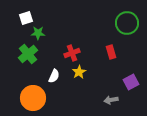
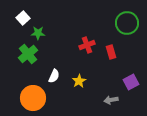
white square: moved 3 px left; rotated 24 degrees counterclockwise
red cross: moved 15 px right, 8 px up
yellow star: moved 9 px down
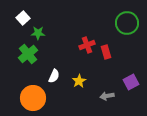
red rectangle: moved 5 px left
gray arrow: moved 4 px left, 4 px up
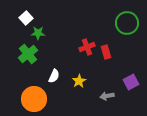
white square: moved 3 px right
red cross: moved 2 px down
orange circle: moved 1 px right, 1 px down
